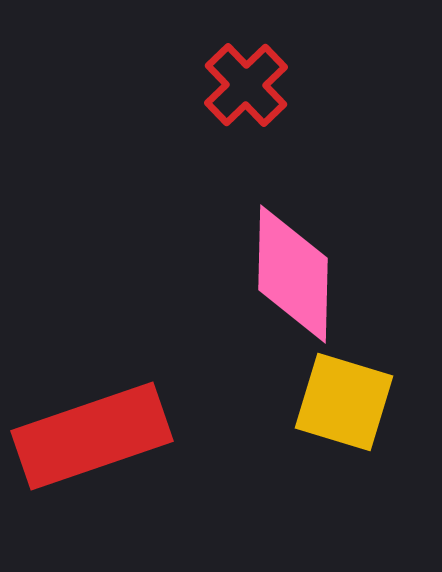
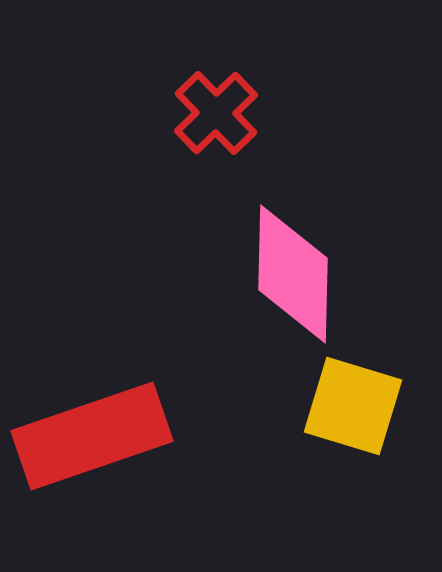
red cross: moved 30 px left, 28 px down
yellow square: moved 9 px right, 4 px down
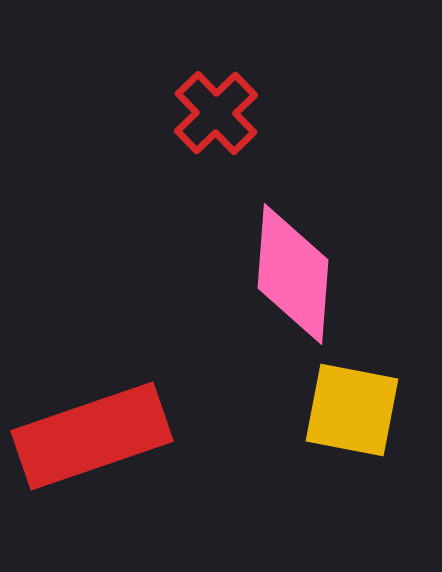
pink diamond: rotated 3 degrees clockwise
yellow square: moved 1 px left, 4 px down; rotated 6 degrees counterclockwise
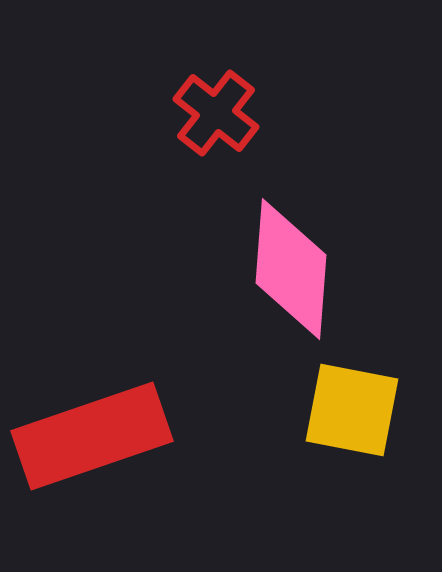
red cross: rotated 8 degrees counterclockwise
pink diamond: moved 2 px left, 5 px up
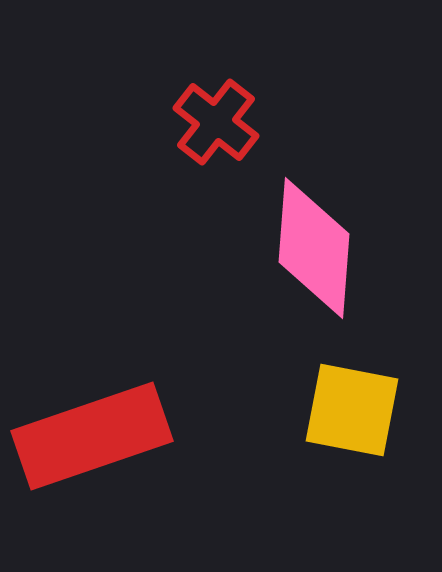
red cross: moved 9 px down
pink diamond: moved 23 px right, 21 px up
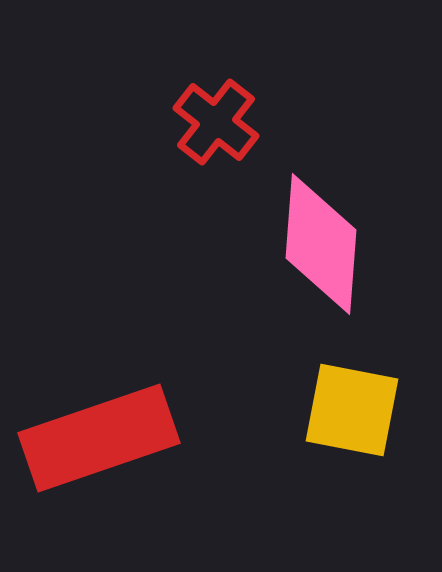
pink diamond: moved 7 px right, 4 px up
red rectangle: moved 7 px right, 2 px down
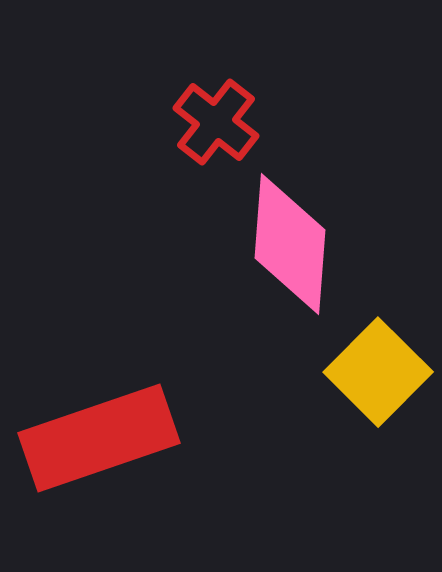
pink diamond: moved 31 px left
yellow square: moved 26 px right, 38 px up; rotated 34 degrees clockwise
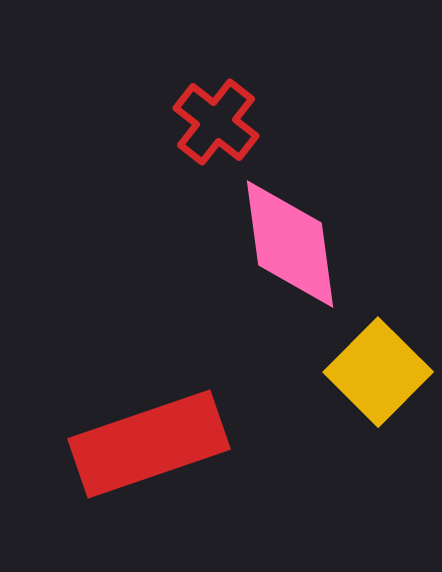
pink diamond: rotated 12 degrees counterclockwise
red rectangle: moved 50 px right, 6 px down
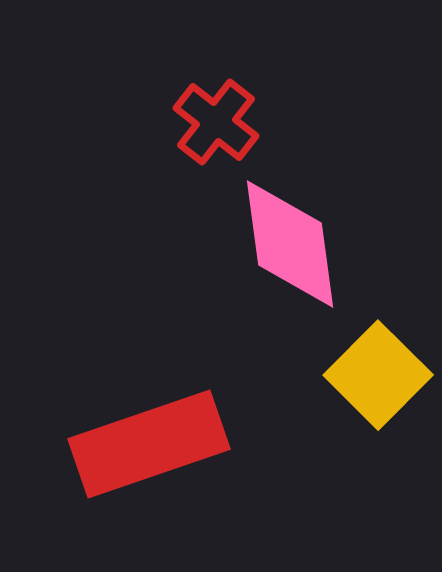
yellow square: moved 3 px down
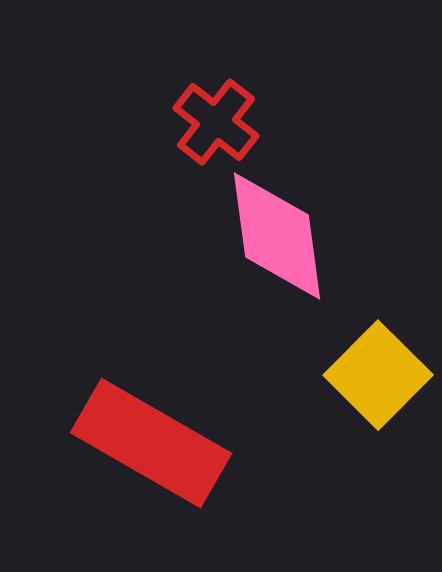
pink diamond: moved 13 px left, 8 px up
red rectangle: moved 2 px right, 1 px up; rotated 49 degrees clockwise
